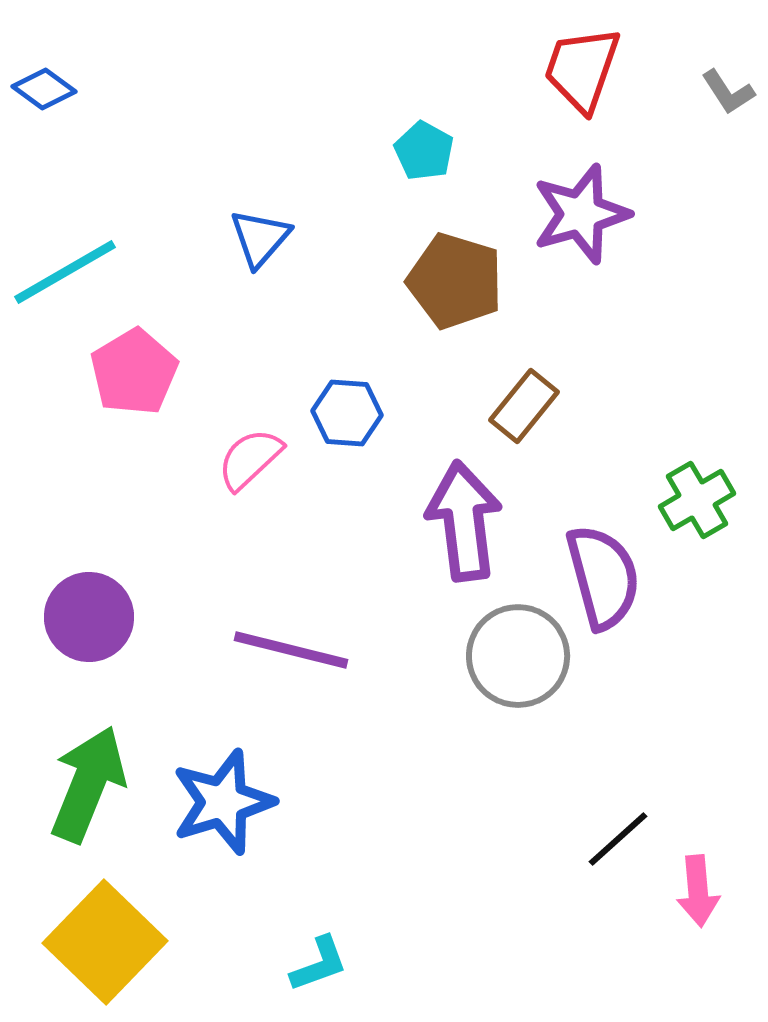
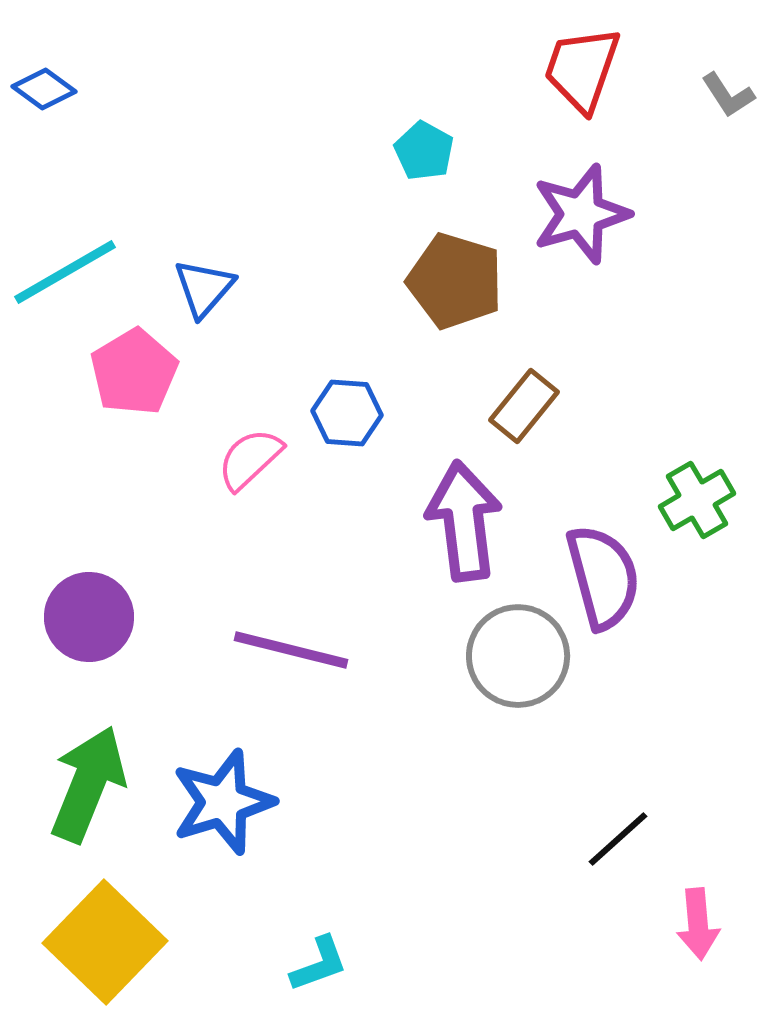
gray L-shape: moved 3 px down
blue triangle: moved 56 px left, 50 px down
pink arrow: moved 33 px down
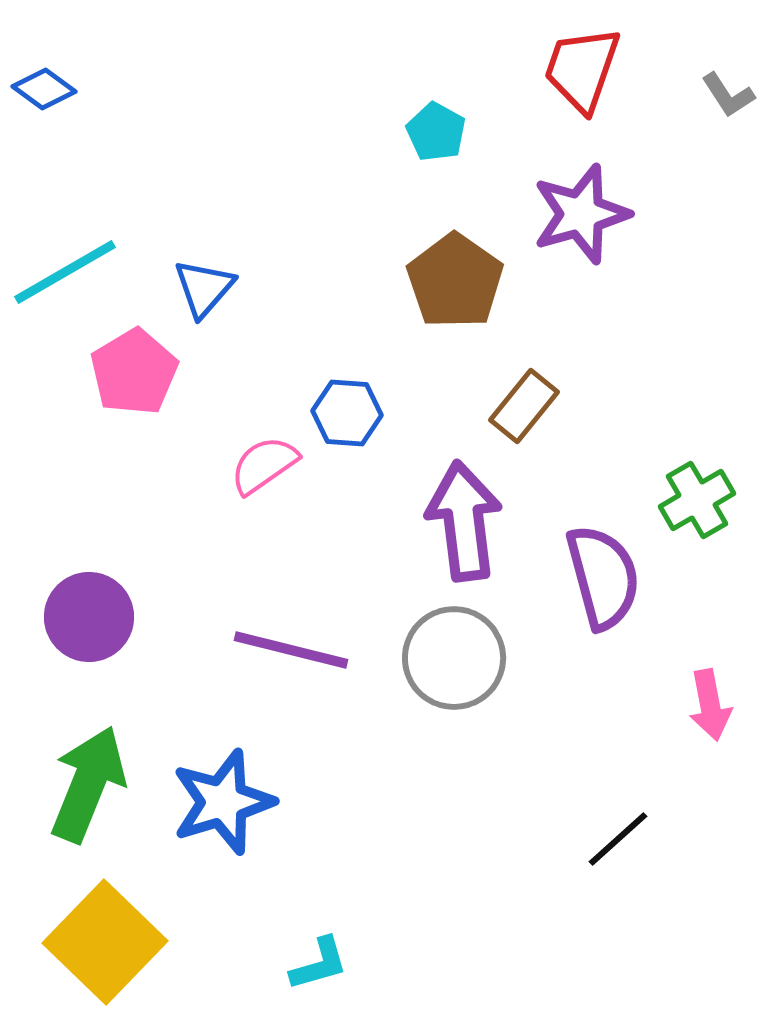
cyan pentagon: moved 12 px right, 19 px up
brown pentagon: rotated 18 degrees clockwise
pink semicircle: moved 14 px right, 6 px down; rotated 8 degrees clockwise
gray circle: moved 64 px left, 2 px down
pink arrow: moved 12 px right, 219 px up; rotated 6 degrees counterclockwise
cyan L-shape: rotated 4 degrees clockwise
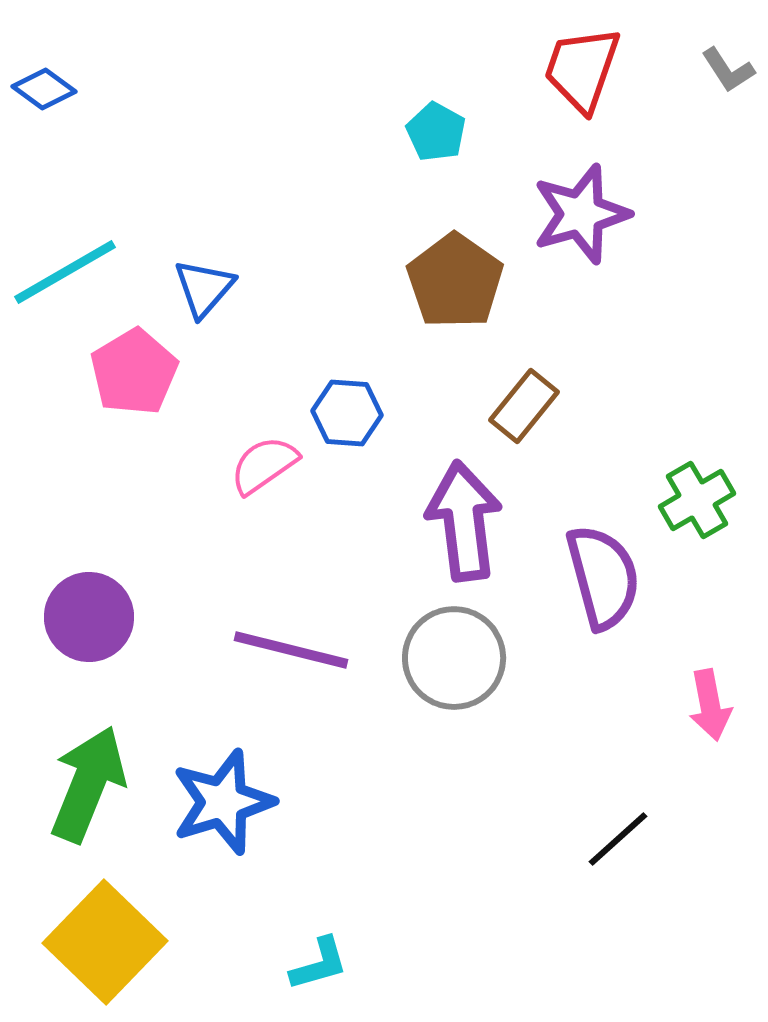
gray L-shape: moved 25 px up
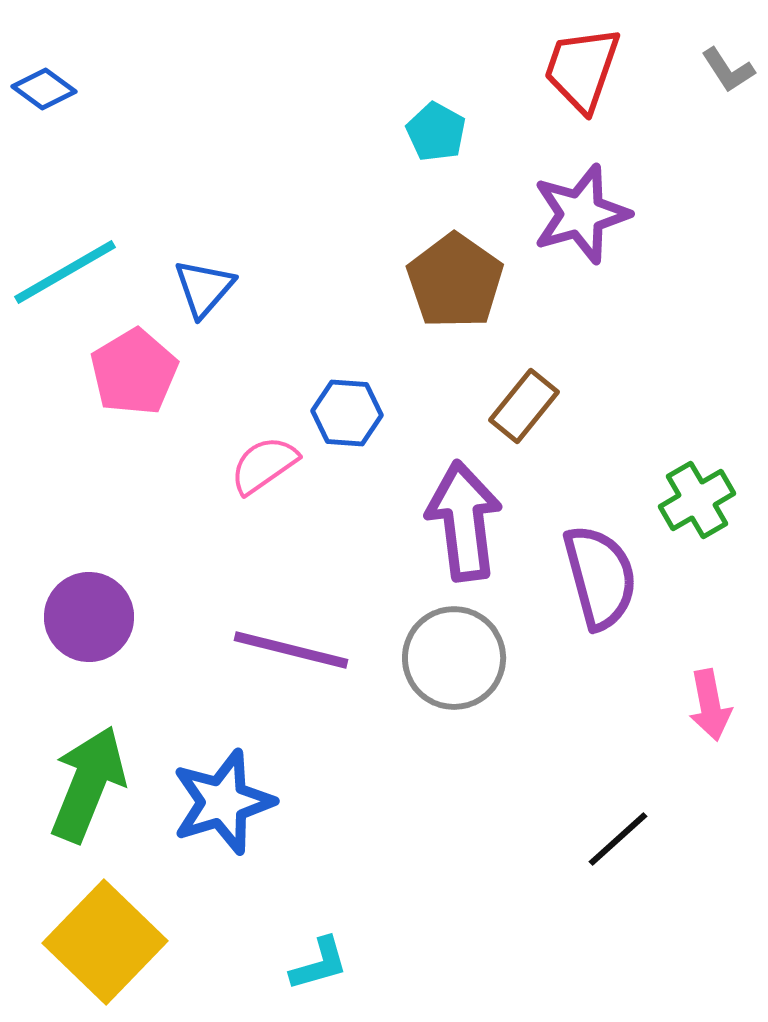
purple semicircle: moved 3 px left
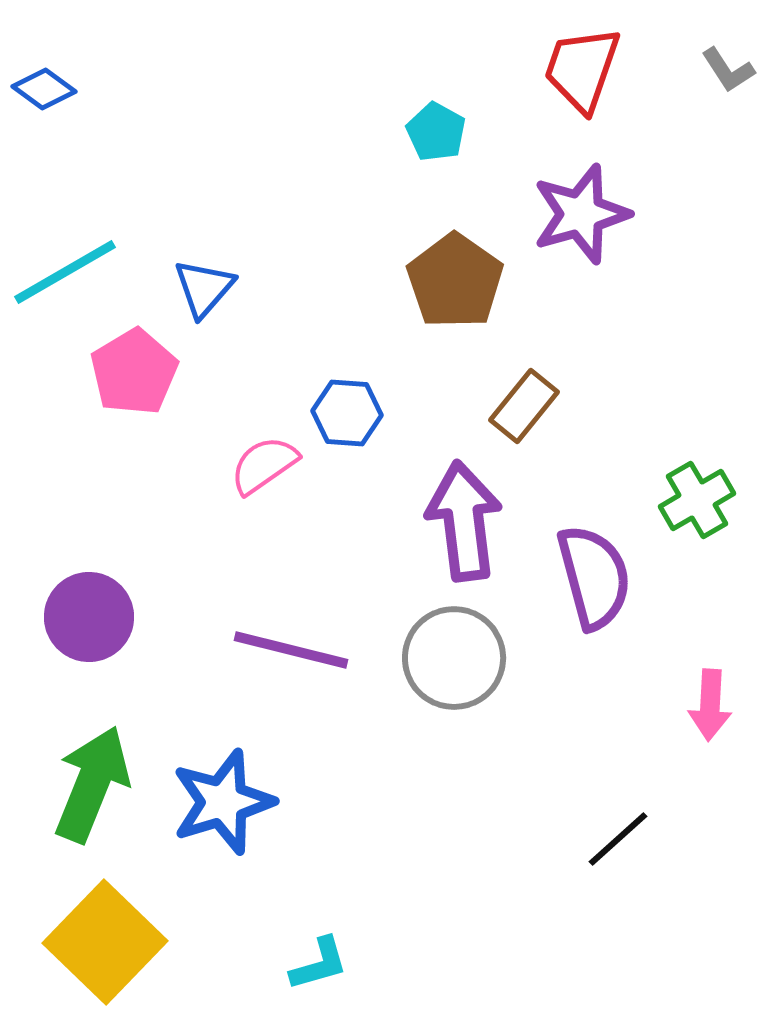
purple semicircle: moved 6 px left
pink arrow: rotated 14 degrees clockwise
green arrow: moved 4 px right
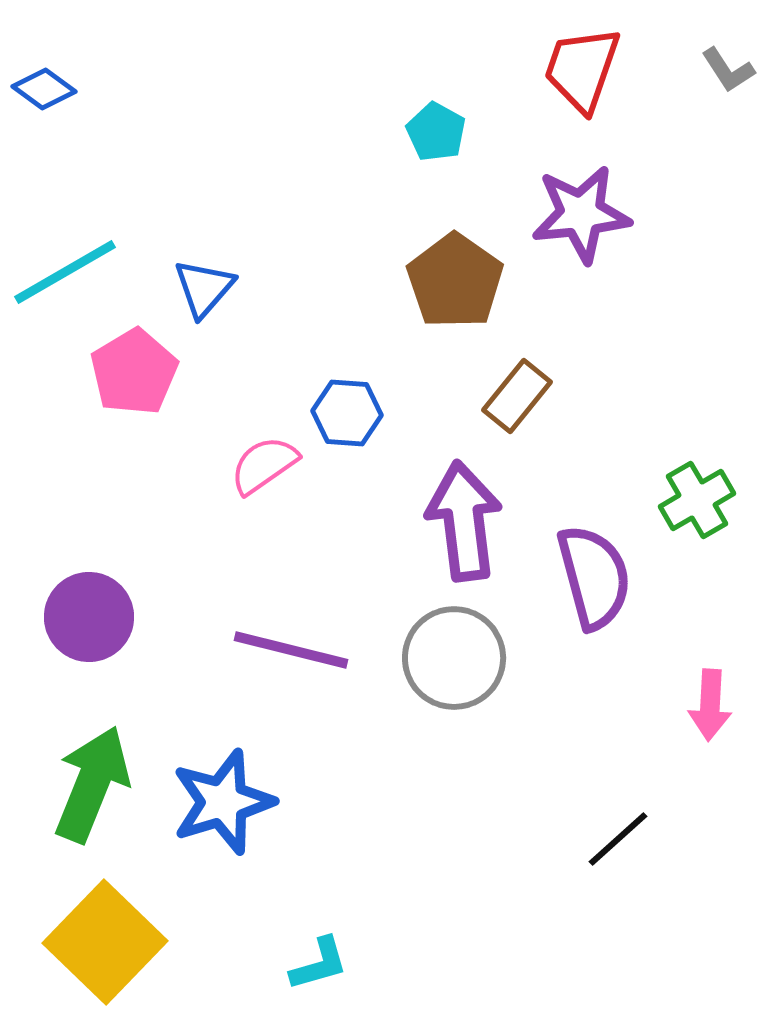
purple star: rotated 10 degrees clockwise
brown rectangle: moved 7 px left, 10 px up
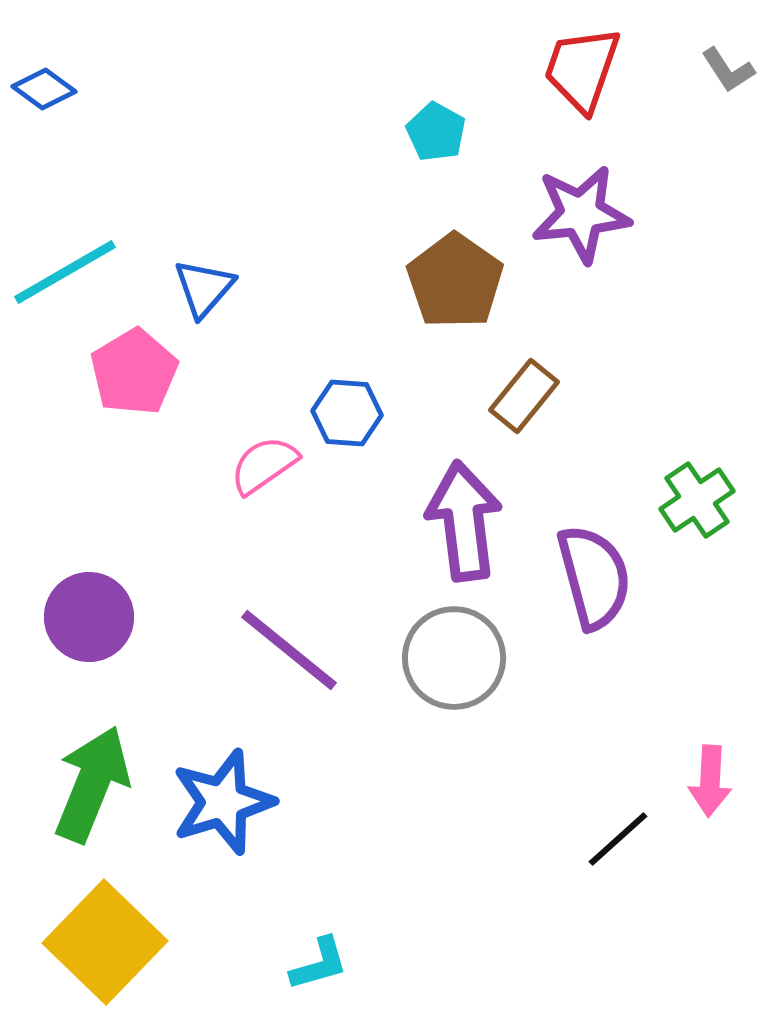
brown rectangle: moved 7 px right
green cross: rotated 4 degrees counterclockwise
purple line: moved 2 px left; rotated 25 degrees clockwise
pink arrow: moved 76 px down
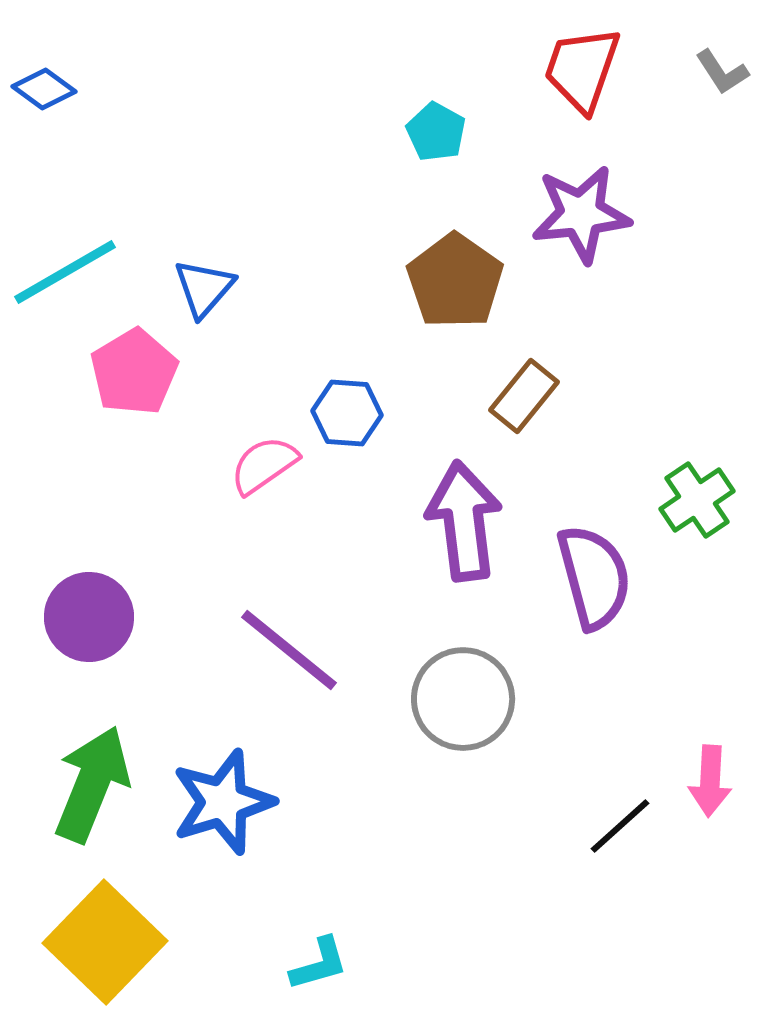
gray L-shape: moved 6 px left, 2 px down
gray circle: moved 9 px right, 41 px down
black line: moved 2 px right, 13 px up
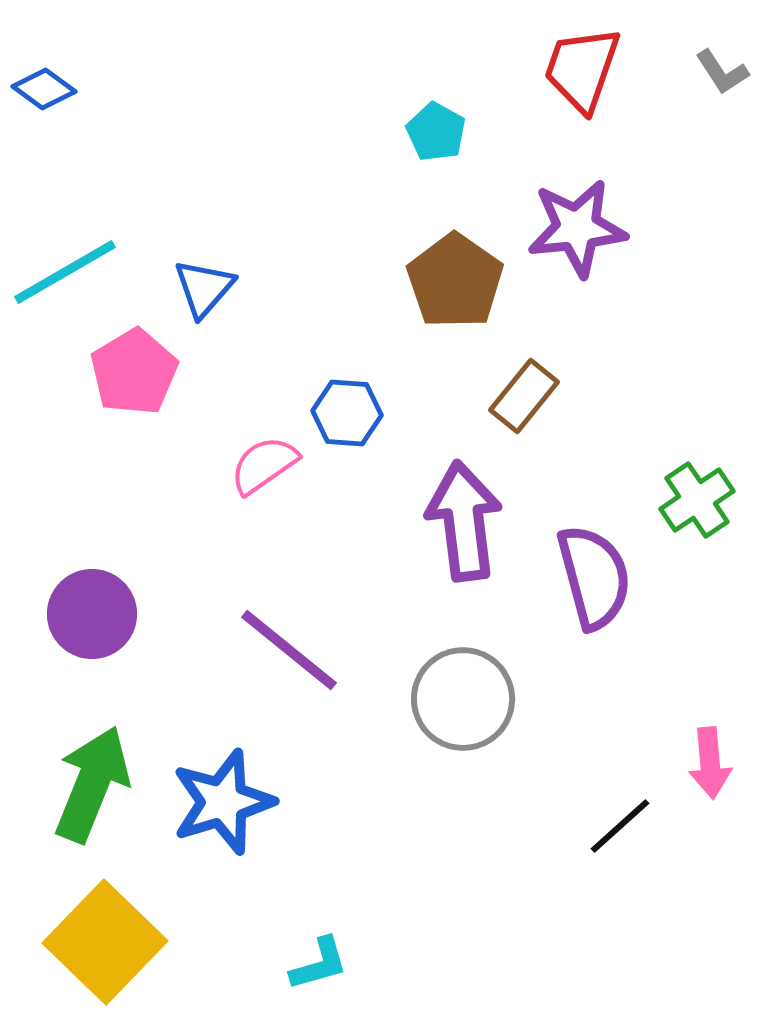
purple star: moved 4 px left, 14 px down
purple circle: moved 3 px right, 3 px up
pink arrow: moved 18 px up; rotated 8 degrees counterclockwise
